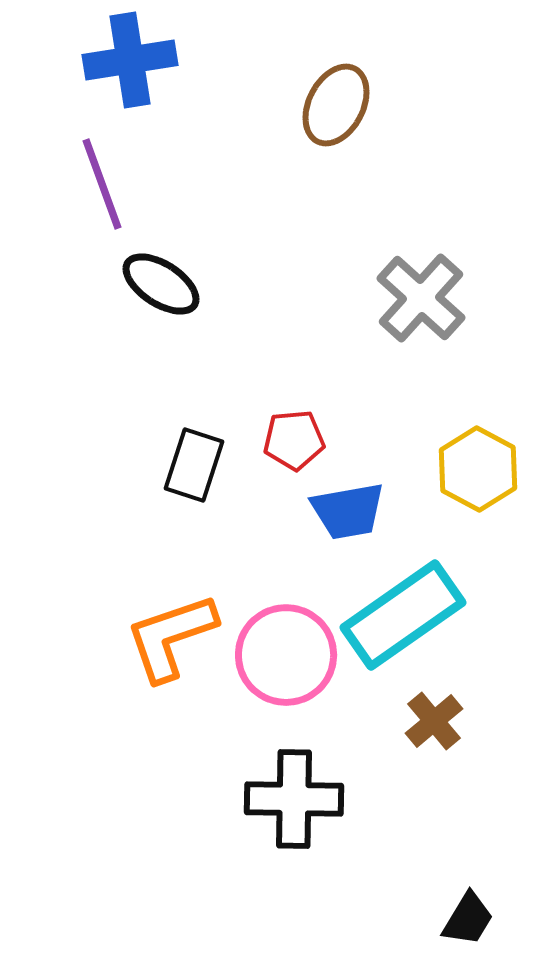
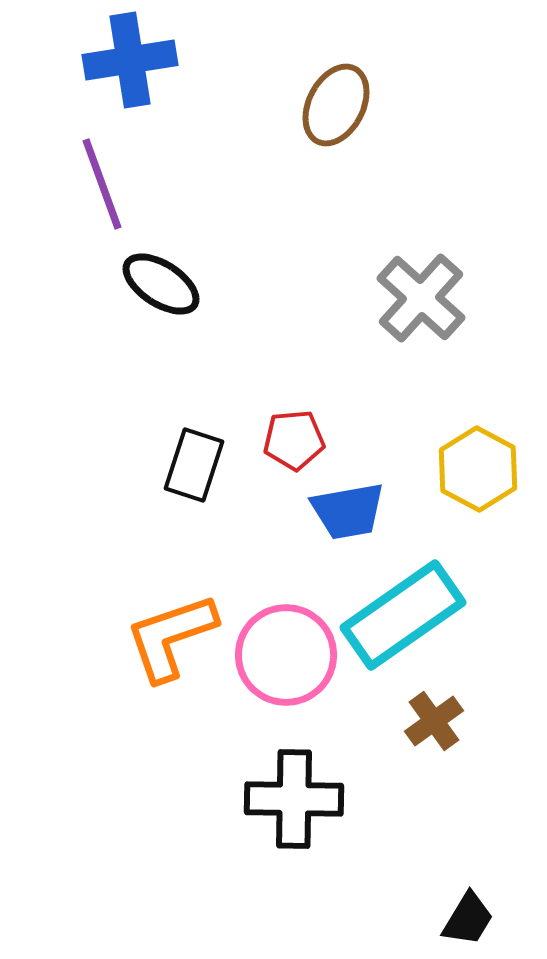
brown cross: rotated 4 degrees clockwise
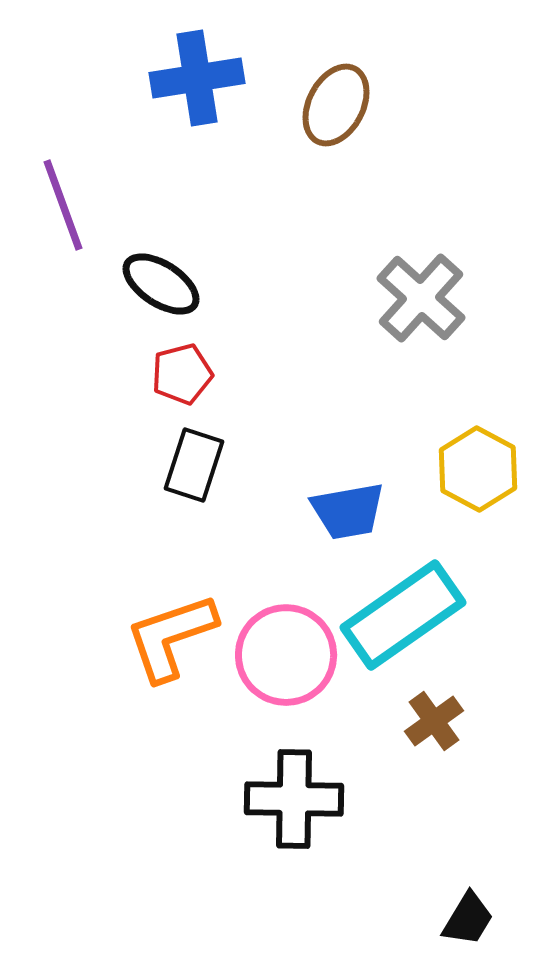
blue cross: moved 67 px right, 18 px down
purple line: moved 39 px left, 21 px down
red pentagon: moved 112 px left, 66 px up; rotated 10 degrees counterclockwise
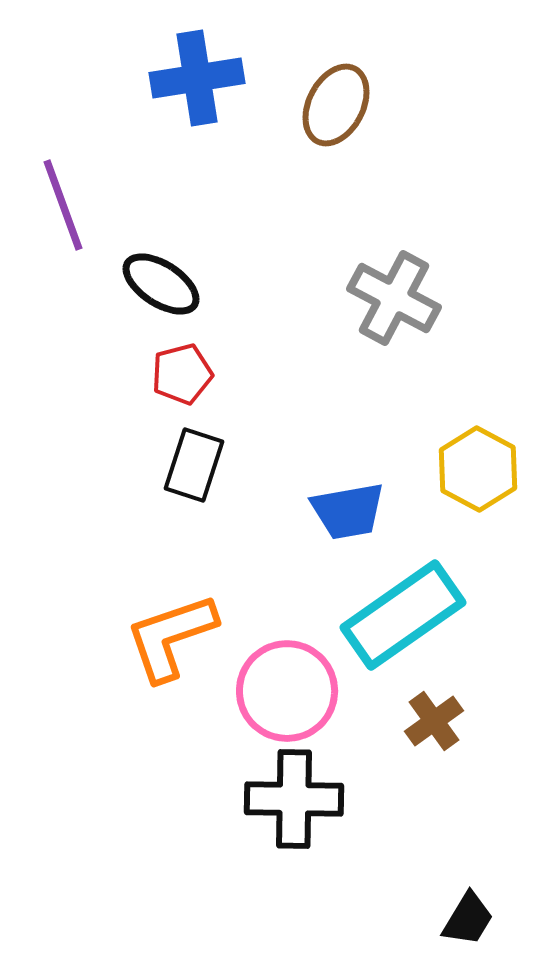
gray cross: moved 27 px left; rotated 14 degrees counterclockwise
pink circle: moved 1 px right, 36 px down
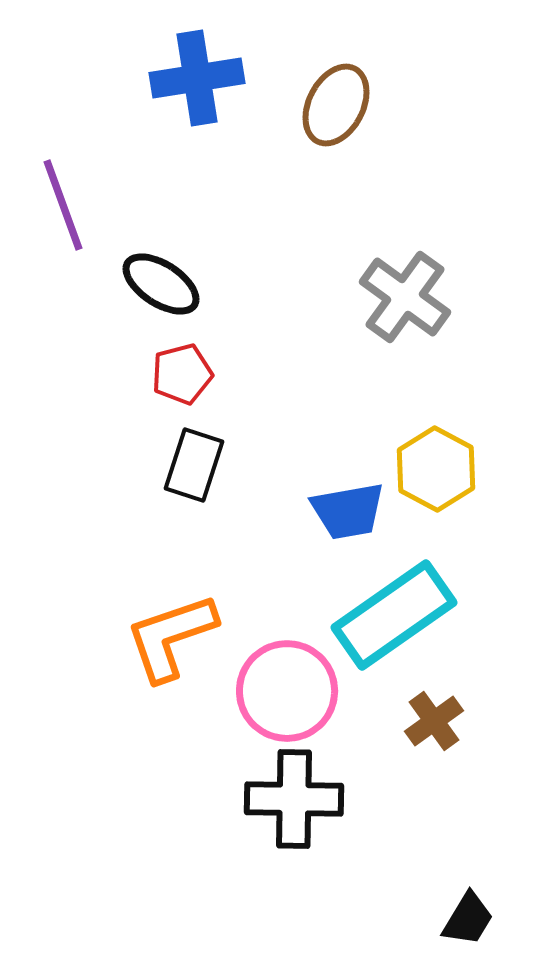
gray cross: moved 11 px right, 1 px up; rotated 8 degrees clockwise
yellow hexagon: moved 42 px left
cyan rectangle: moved 9 px left
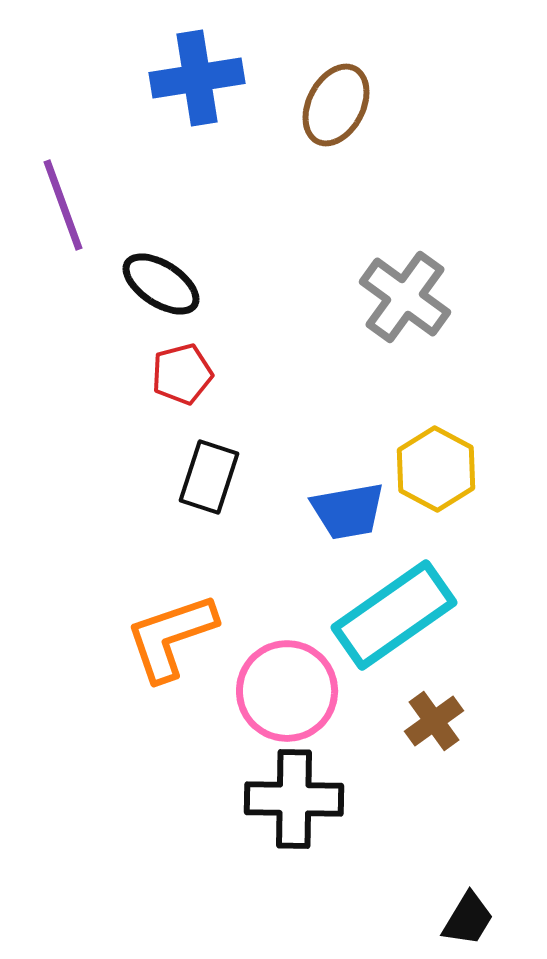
black rectangle: moved 15 px right, 12 px down
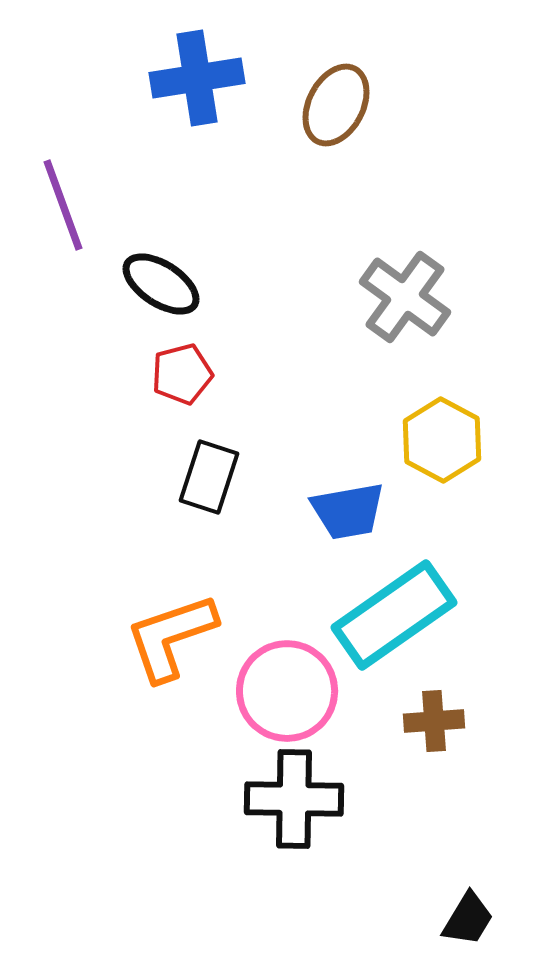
yellow hexagon: moved 6 px right, 29 px up
brown cross: rotated 32 degrees clockwise
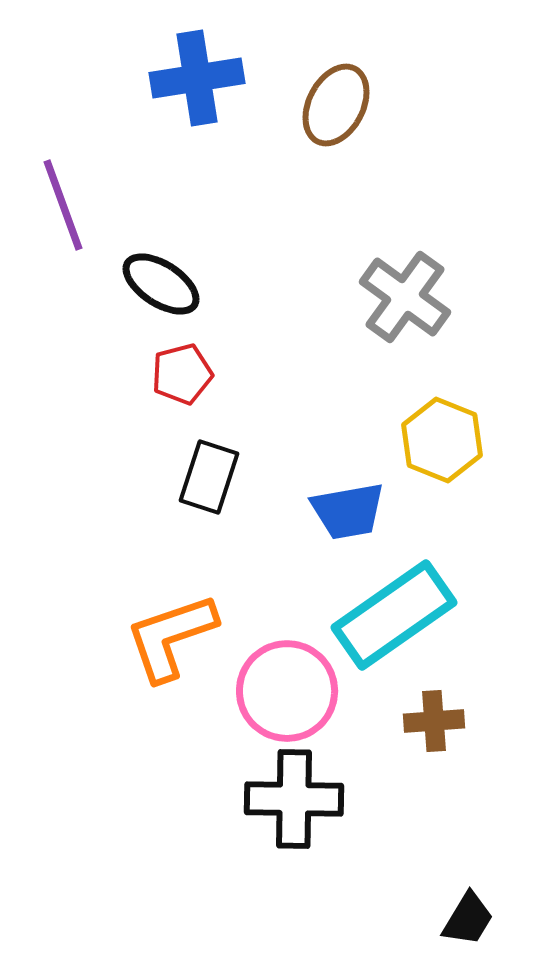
yellow hexagon: rotated 6 degrees counterclockwise
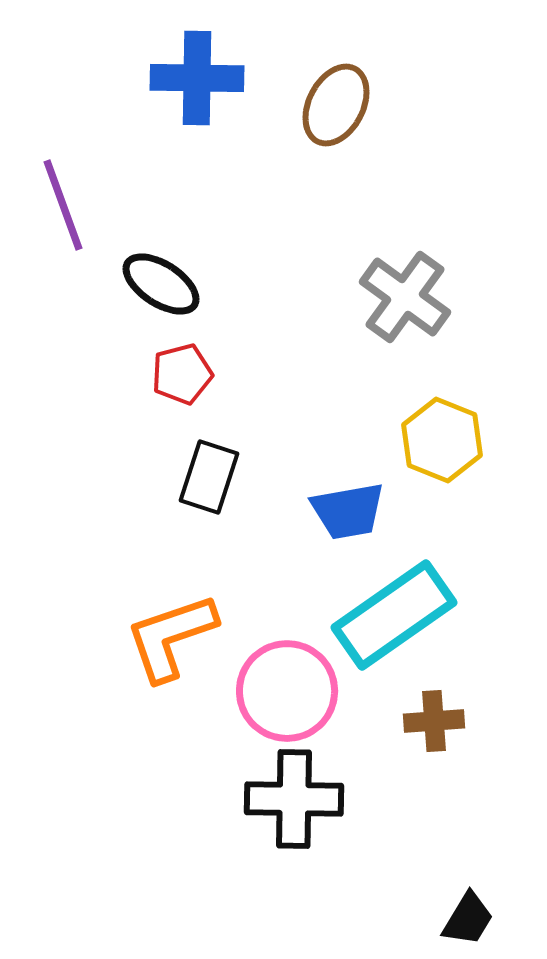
blue cross: rotated 10 degrees clockwise
